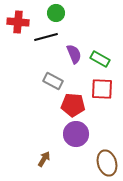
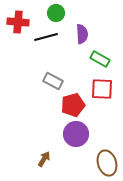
purple semicircle: moved 8 px right, 20 px up; rotated 18 degrees clockwise
red pentagon: rotated 20 degrees counterclockwise
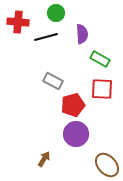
brown ellipse: moved 2 px down; rotated 25 degrees counterclockwise
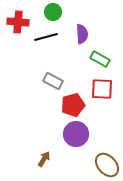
green circle: moved 3 px left, 1 px up
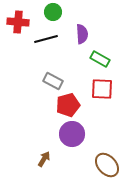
black line: moved 2 px down
red pentagon: moved 5 px left
purple circle: moved 4 px left
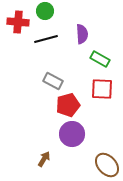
green circle: moved 8 px left, 1 px up
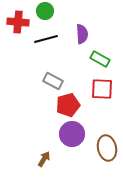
brown ellipse: moved 17 px up; rotated 30 degrees clockwise
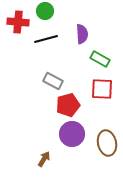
brown ellipse: moved 5 px up
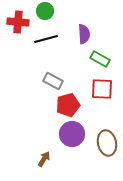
purple semicircle: moved 2 px right
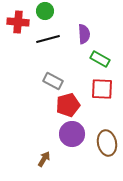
black line: moved 2 px right
